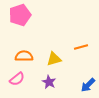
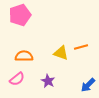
yellow triangle: moved 7 px right, 6 px up; rotated 35 degrees clockwise
purple star: moved 1 px left, 1 px up
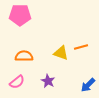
pink pentagon: rotated 20 degrees clockwise
pink semicircle: moved 3 px down
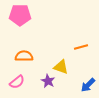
yellow triangle: moved 14 px down
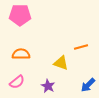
orange semicircle: moved 3 px left, 2 px up
yellow triangle: moved 4 px up
purple star: moved 5 px down
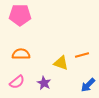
orange line: moved 1 px right, 8 px down
purple star: moved 4 px left, 3 px up
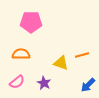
pink pentagon: moved 11 px right, 7 px down
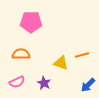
pink semicircle: rotated 14 degrees clockwise
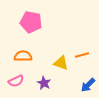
pink pentagon: rotated 10 degrees clockwise
orange semicircle: moved 2 px right, 2 px down
pink semicircle: moved 1 px left, 1 px up
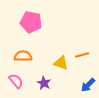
pink semicircle: rotated 105 degrees counterclockwise
